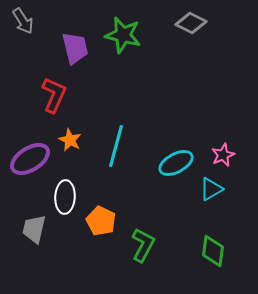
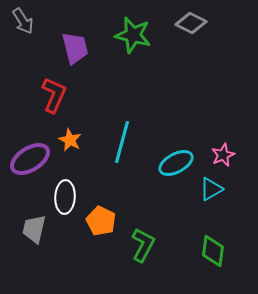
green star: moved 10 px right
cyan line: moved 6 px right, 4 px up
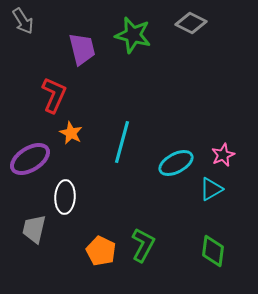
purple trapezoid: moved 7 px right, 1 px down
orange star: moved 1 px right, 7 px up
orange pentagon: moved 30 px down
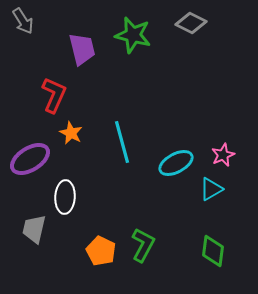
cyan line: rotated 30 degrees counterclockwise
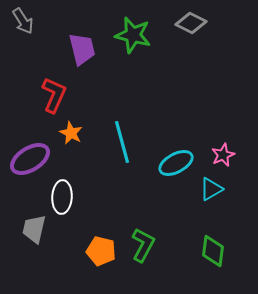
white ellipse: moved 3 px left
orange pentagon: rotated 12 degrees counterclockwise
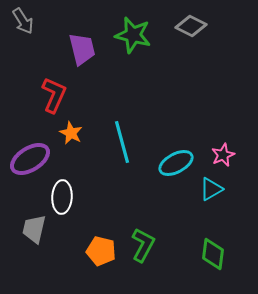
gray diamond: moved 3 px down
green diamond: moved 3 px down
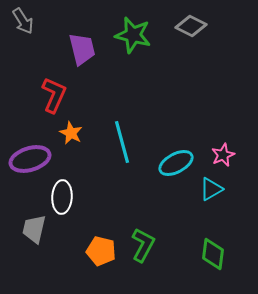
purple ellipse: rotated 15 degrees clockwise
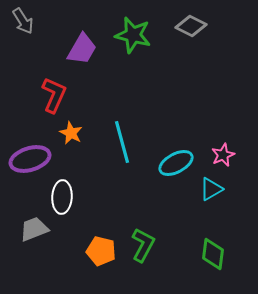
purple trapezoid: rotated 44 degrees clockwise
gray trapezoid: rotated 56 degrees clockwise
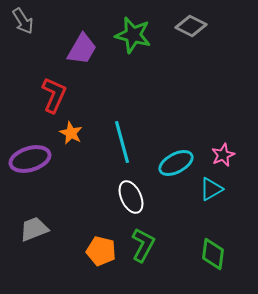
white ellipse: moved 69 px right; rotated 28 degrees counterclockwise
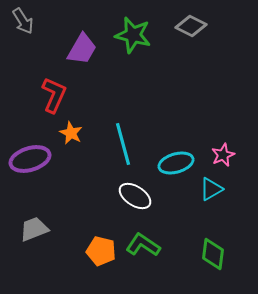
cyan line: moved 1 px right, 2 px down
cyan ellipse: rotated 12 degrees clockwise
white ellipse: moved 4 px right, 1 px up; rotated 32 degrees counterclockwise
green L-shape: rotated 84 degrees counterclockwise
